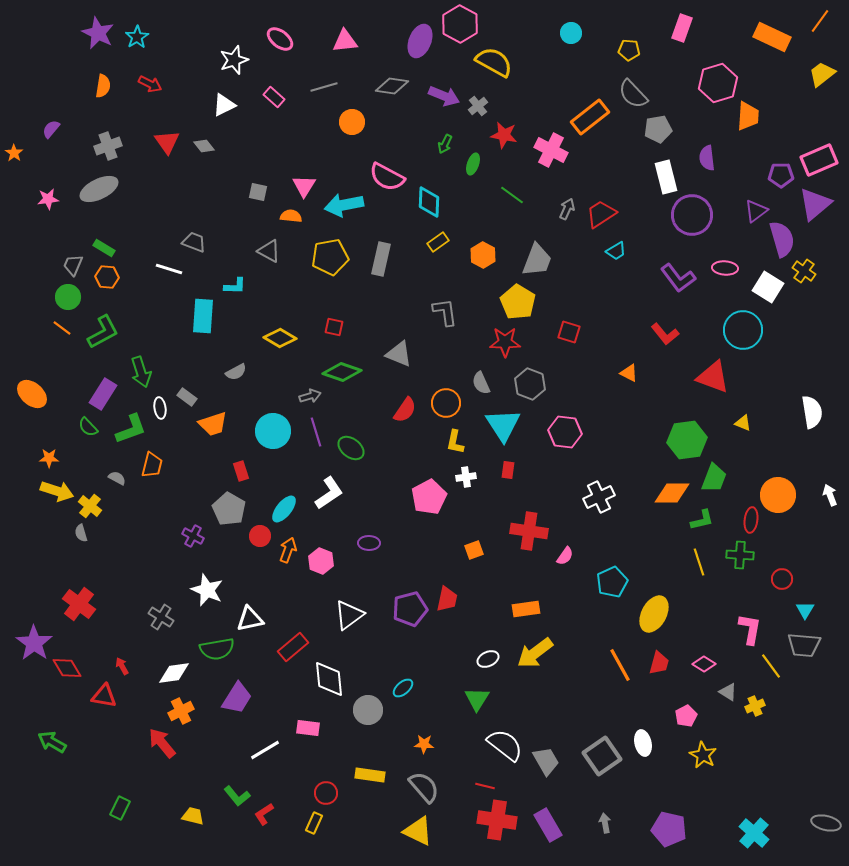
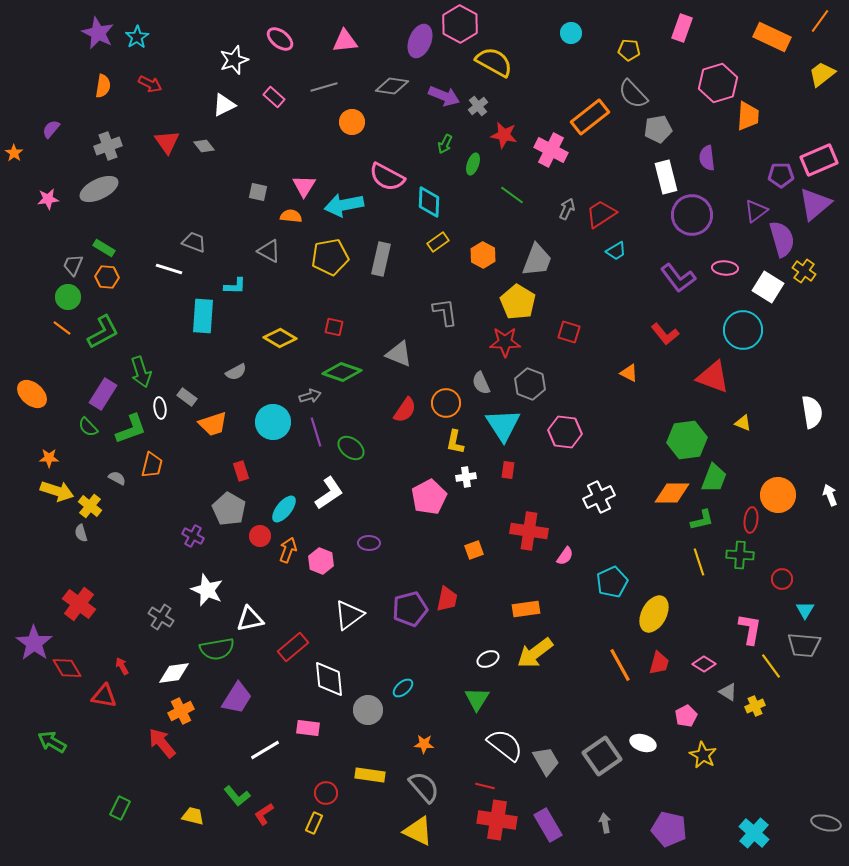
cyan circle at (273, 431): moved 9 px up
white ellipse at (643, 743): rotated 60 degrees counterclockwise
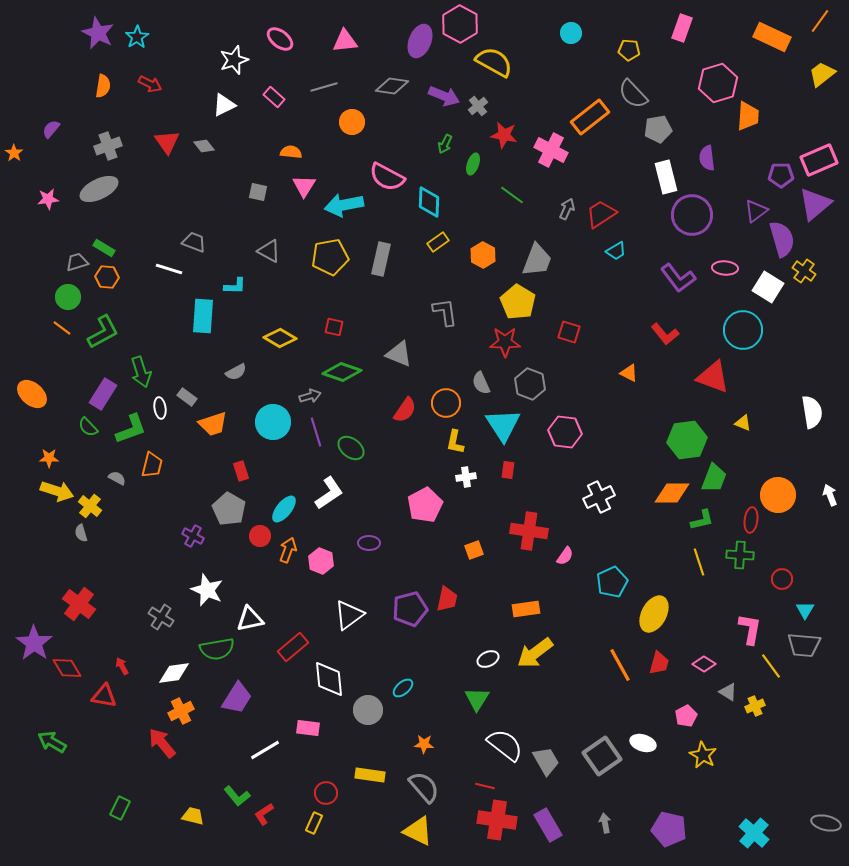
orange semicircle at (291, 216): moved 64 px up
gray trapezoid at (73, 265): moved 4 px right, 3 px up; rotated 50 degrees clockwise
pink pentagon at (429, 497): moved 4 px left, 8 px down
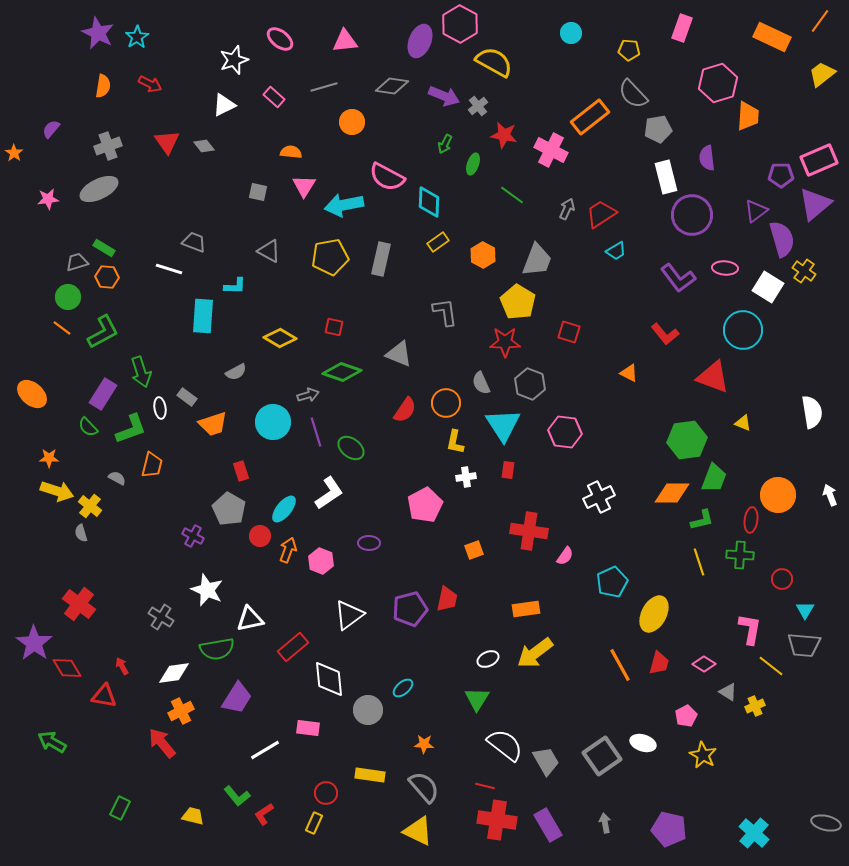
gray arrow at (310, 396): moved 2 px left, 1 px up
yellow line at (771, 666): rotated 16 degrees counterclockwise
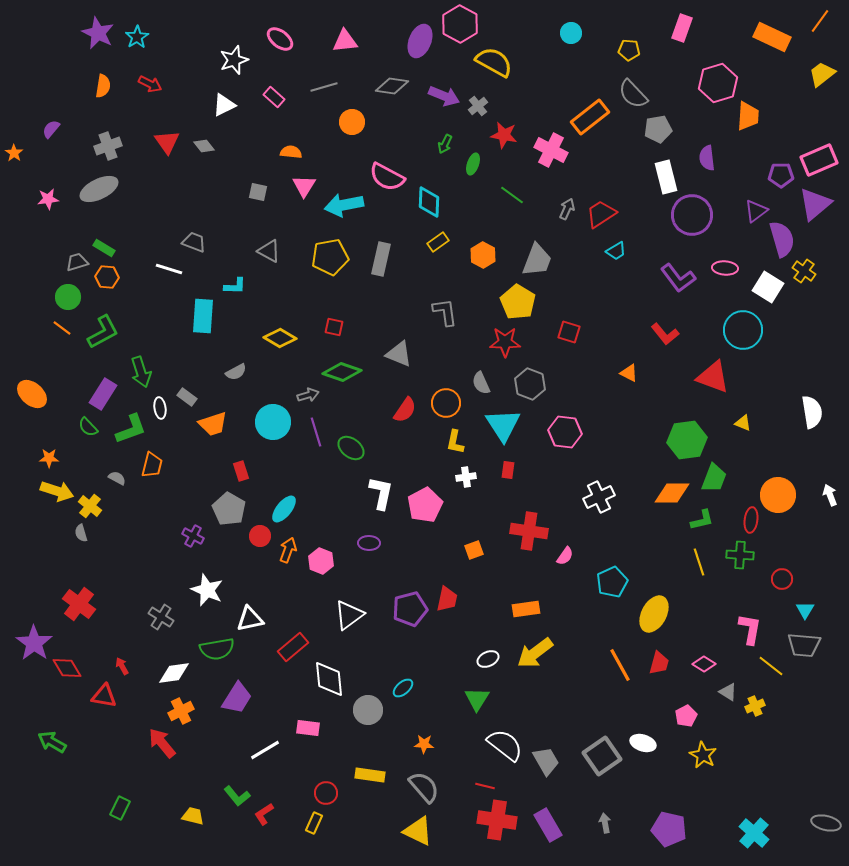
white L-shape at (329, 493): moved 52 px right; rotated 44 degrees counterclockwise
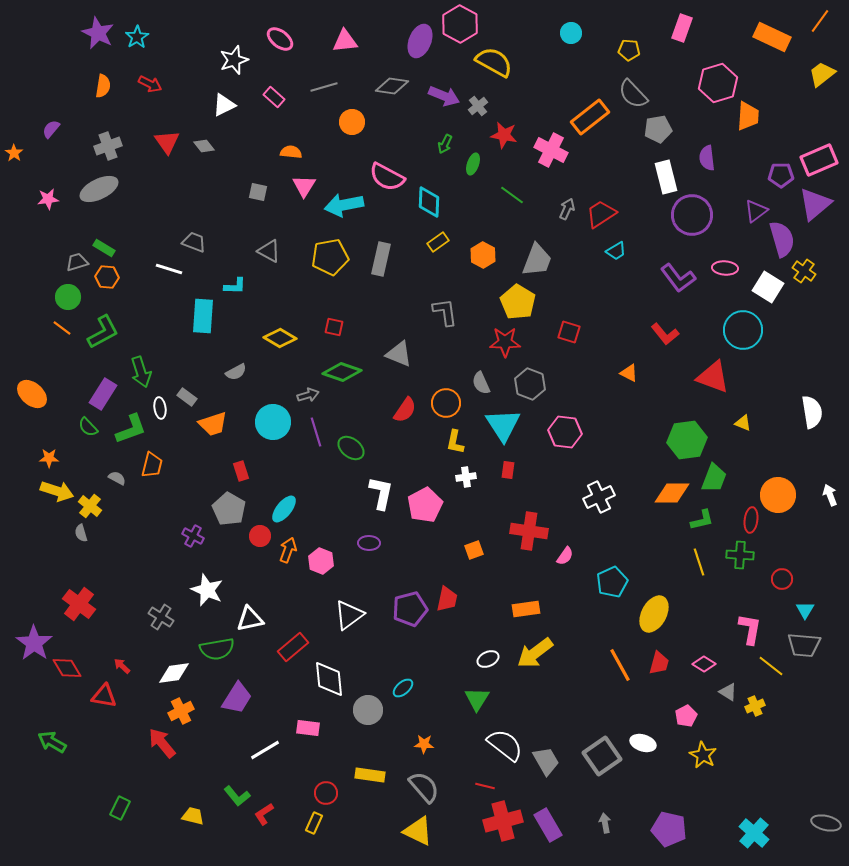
red arrow at (122, 666): rotated 18 degrees counterclockwise
red cross at (497, 820): moved 6 px right, 1 px down; rotated 24 degrees counterclockwise
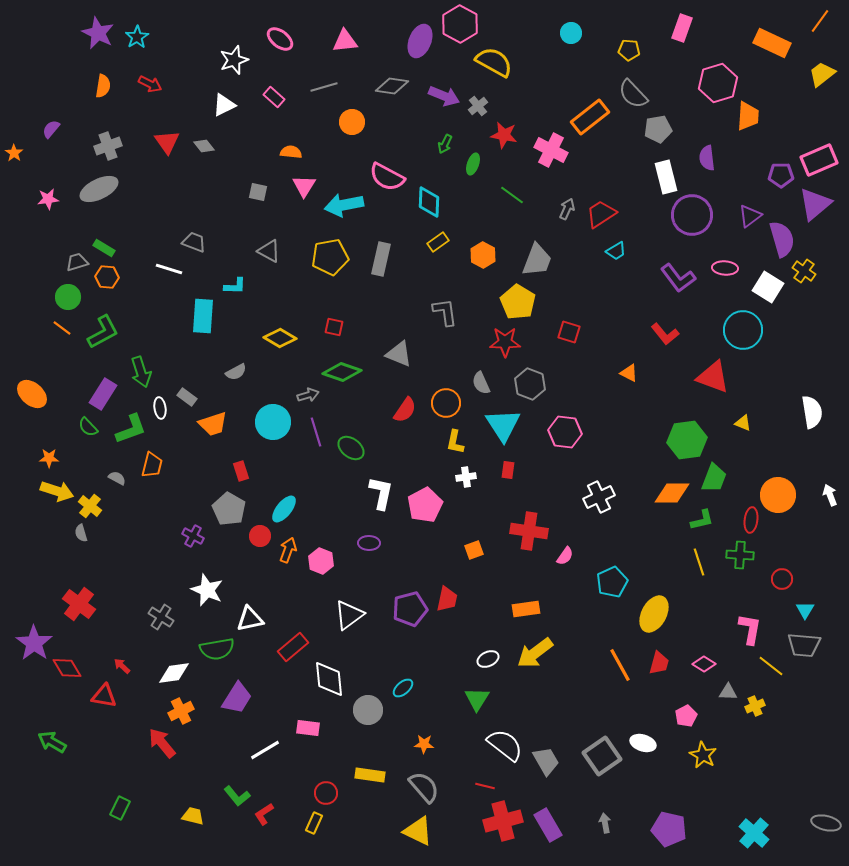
orange rectangle at (772, 37): moved 6 px down
purple triangle at (756, 211): moved 6 px left, 5 px down
gray triangle at (728, 692): rotated 30 degrees counterclockwise
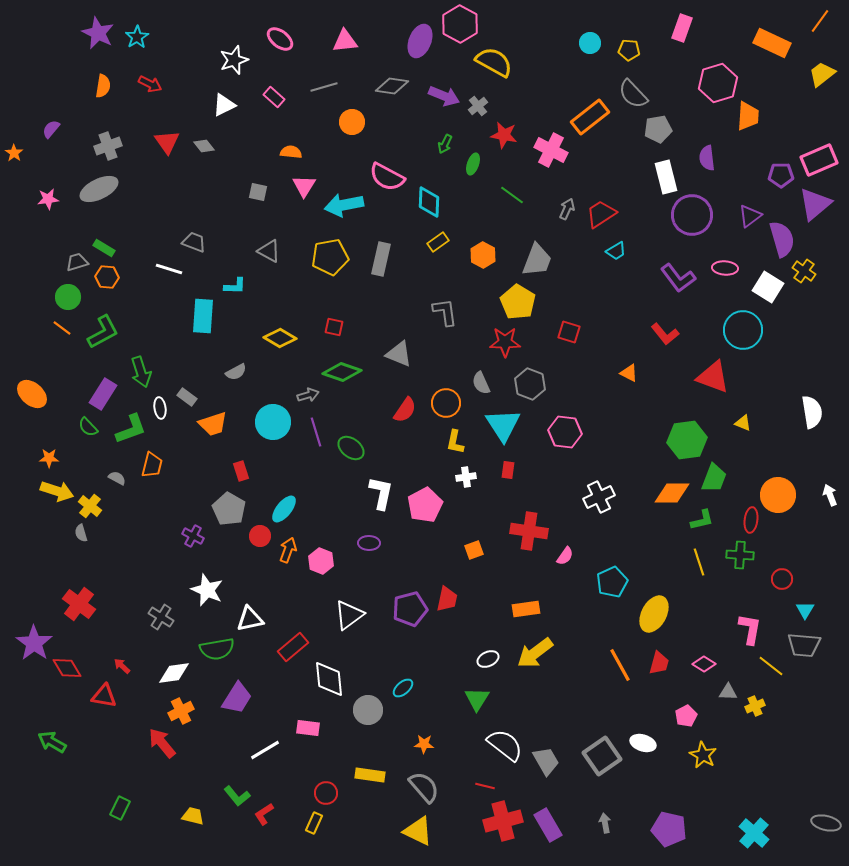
cyan circle at (571, 33): moved 19 px right, 10 px down
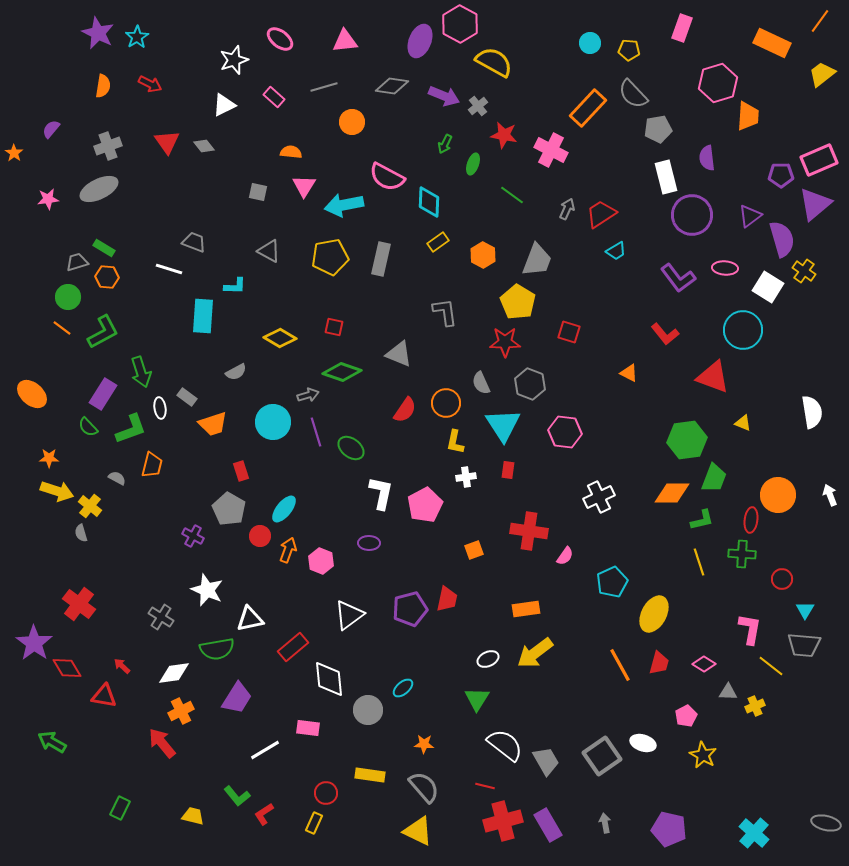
orange rectangle at (590, 117): moved 2 px left, 9 px up; rotated 9 degrees counterclockwise
green cross at (740, 555): moved 2 px right, 1 px up
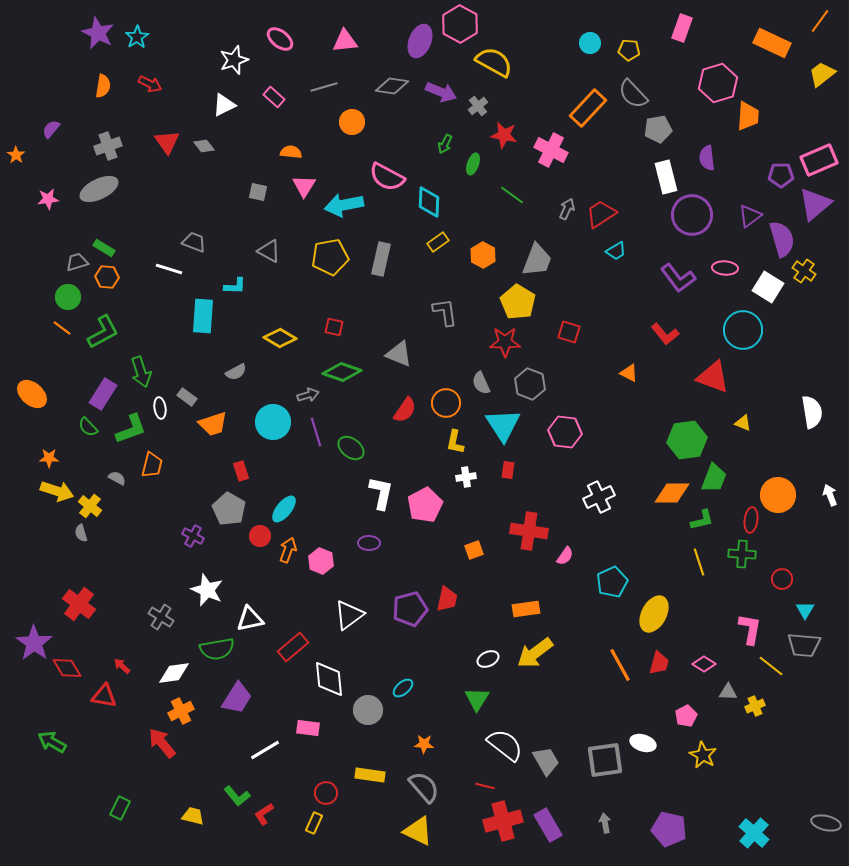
purple arrow at (444, 96): moved 3 px left, 4 px up
orange star at (14, 153): moved 2 px right, 2 px down
gray square at (602, 756): moved 3 px right, 4 px down; rotated 27 degrees clockwise
